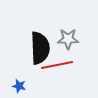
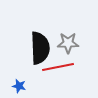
gray star: moved 4 px down
red line: moved 1 px right, 2 px down
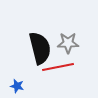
black semicircle: rotated 12 degrees counterclockwise
blue star: moved 2 px left
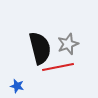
gray star: moved 1 px down; rotated 20 degrees counterclockwise
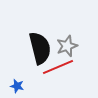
gray star: moved 1 px left, 2 px down
red line: rotated 12 degrees counterclockwise
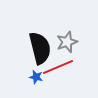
gray star: moved 4 px up
blue star: moved 19 px right, 9 px up
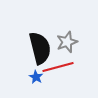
red line: rotated 8 degrees clockwise
blue star: rotated 16 degrees clockwise
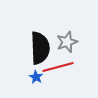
black semicircle: rotated 12 degrees clockwise
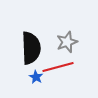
black semicircle: moved 9 px left
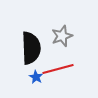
gray star: moved 5 px left, 6 px up
red line: moved 2 px down
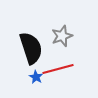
black semicircle: rotated 16 degrees counterclockwise
